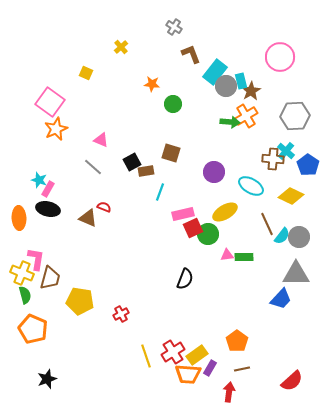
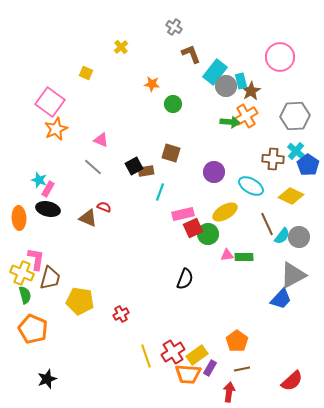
cyan cross at (286, 151): moved 10 px right
black square at (132, 162): moved 2 px right, 4 px down
gray triangle at (296, 274): moved 3 px left, 1 px down; rotated 28 degrees counterclockwise
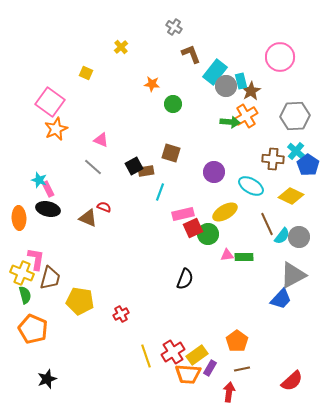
pink rectangle at (48, 189): rotated 56 degrees counterclockwise
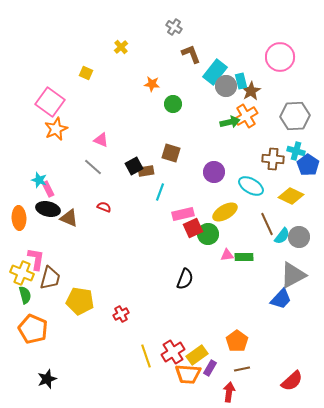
green arrow at (230, 122): rotated 18 degrees counterclockwise
cyan cross at (296, 151): rotated 24 degrees counterclockwise
brown triangle at (88, 218): moved 19 px left
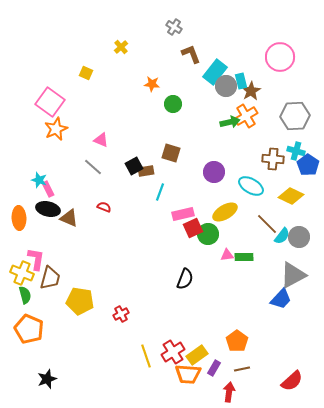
brown line at (267, 224): rotated 20 degrees counterclockwise
orange pentagon at (33, 329): moved 4 px left
purple rectangle at (210, 368): moved 4 px right
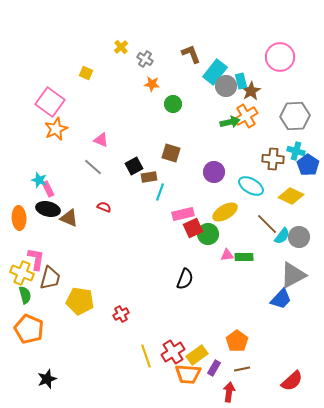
gray cross at (174, 27): moved 29 px left, 32 px down
brown rectangle at (146, 171): moved 3 px right, 6 px down
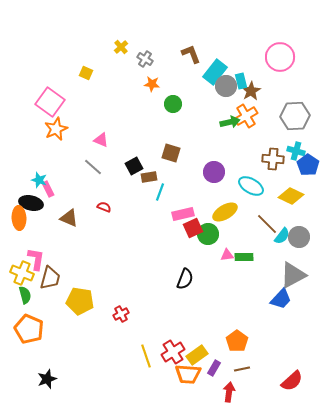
black ellipse at (48, 209): moved 17 px left, 6 px up
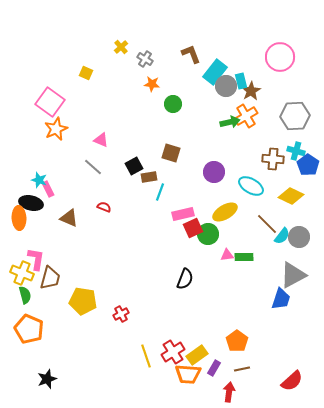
blue trapezoid at (281, 299): rotated 25 degrees counterclockwise
yellow pentagon at (80, 301): moved 3 px right
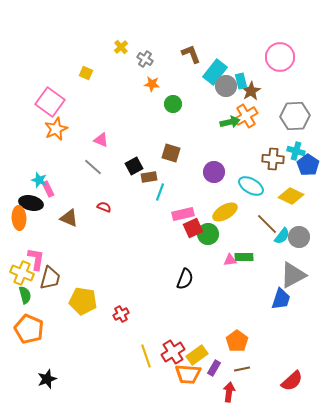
pink triangle at (227, 255): moved 3 px right, 5 px down
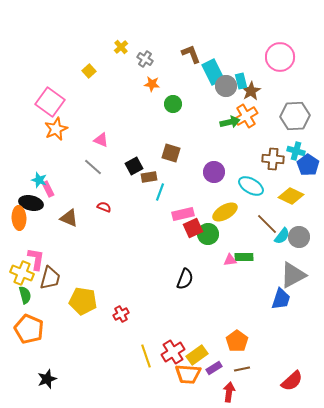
cyan rectangle at (215, 72): moved 2 px left; rotated 65 degrees counterclockwise
yellow square at (86, 73): moved 3 px right, 2 px up; rotated 24 degrees clockwise
purple rectangle at (214, 368): rotated 28 degrees clockwise
